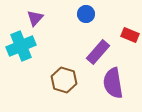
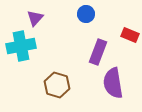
cyan cross: rotated 12 degrees clockwise
purple rectangle: rotated 20 degrees counterclockwise
brown hexagon: moved 7 px left, 5 px down
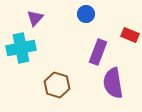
cyan cross: moved 2 px down
